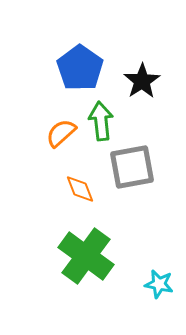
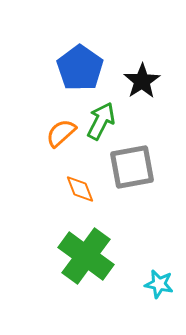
green arrow: rotated 33 degrees clockwise
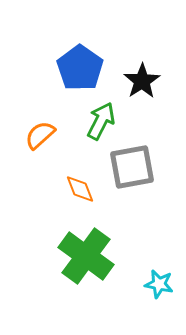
orange semicircle: moved 21 px left, 2 px down
